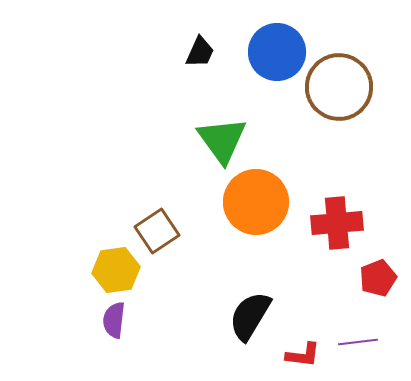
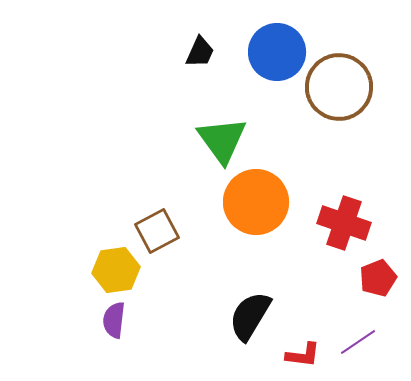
red cross: moved 7 px right; rotated 24 degrees clockwise
brown square: rotated 6 degrees clockwise
purple line: rotated 27 degrees counterclockwise
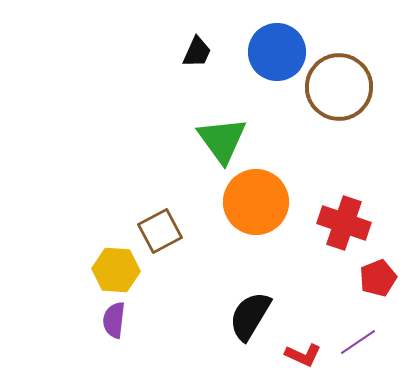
black trapezoid: moved 3 px left
brown square: moved 3 px right
yellow hexagon: rotated 12 degrees clockwise
red L-shape: rotated 18 degrees clockwise
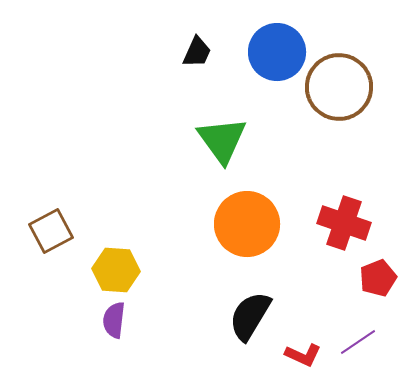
orange circle: moved 9 px left, 22 px down
brown square: moved 109 px left
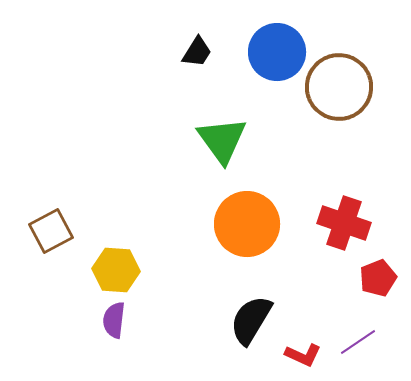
black trapezoid: rotated 8 degrees clockwise
black semicircle: moved 1 px right, 4 px down
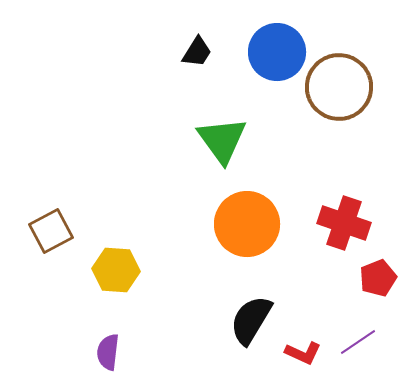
purple semicircle: moved 6 px left, 32 px down
red L-shape: moved 2 px up
